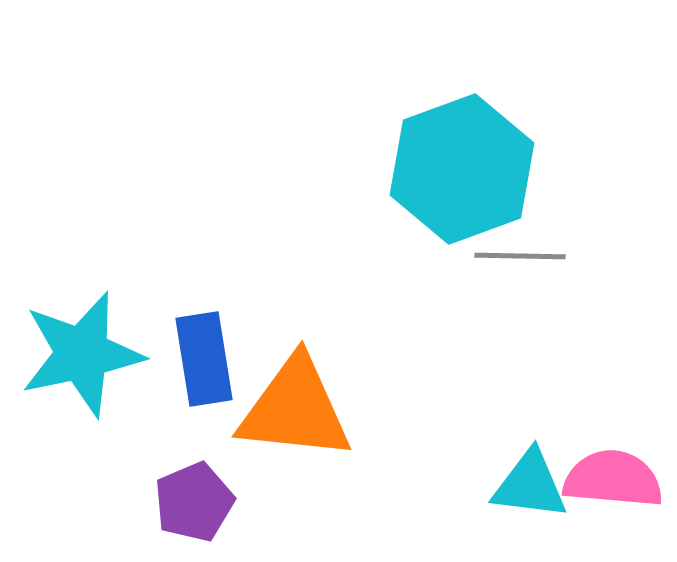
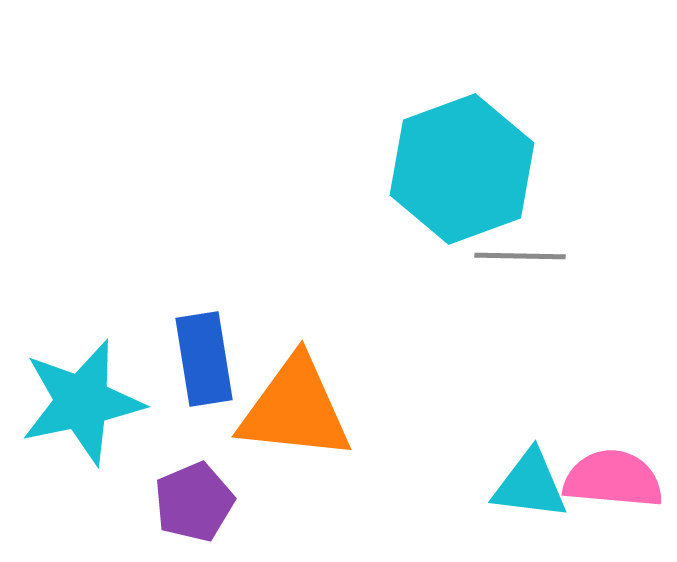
cyan star: moved 48 px down
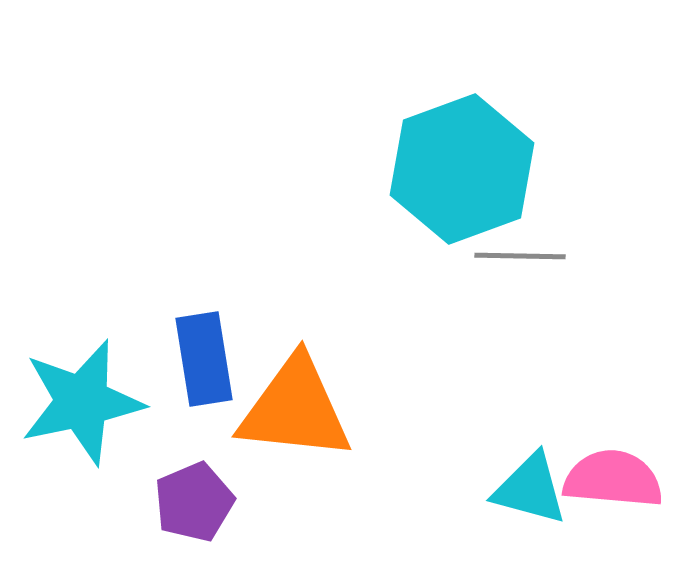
cyan triangle: moved 4 px down; rotated 8 degrees clockwise
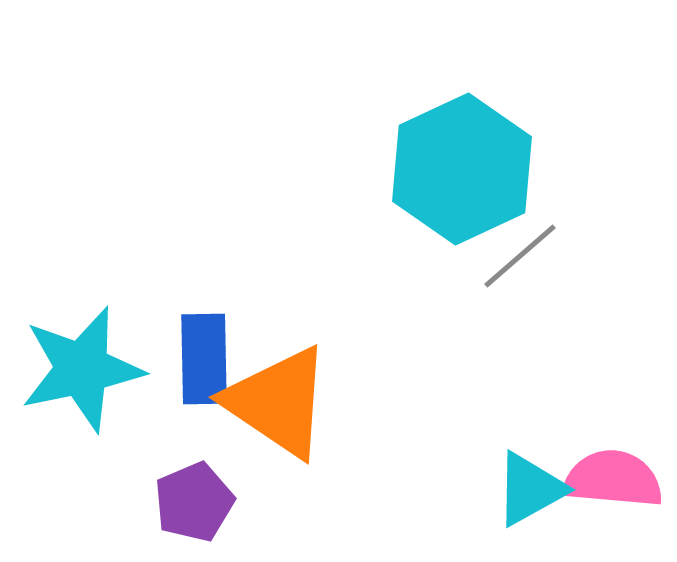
cyan hexagon: rotated 5 degrees counterclockwise
gray line: rotated 42 degrees counterclockwise
blue rectangle: rotated 8 degrees clockwise
cyan star: moved 33 px up
orange triangle: moved 17 px left, 7 px up; rotated 28 degrees clockwise
cyan triangle: rotated 44 degrees counterclockwise
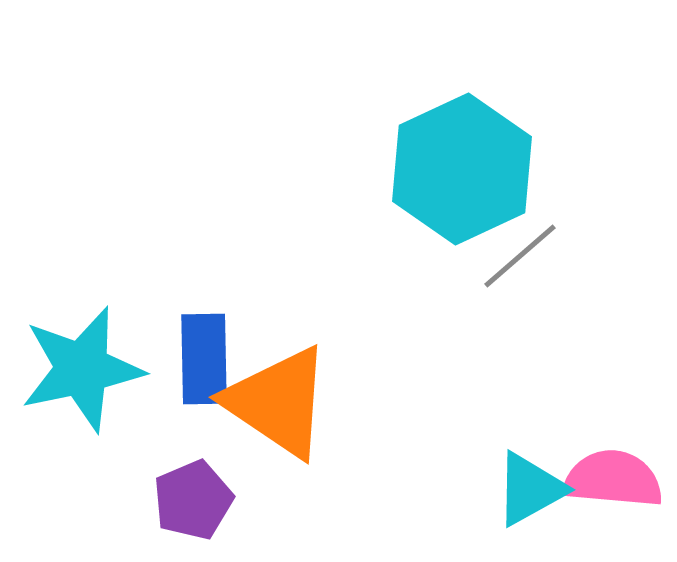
purple pentagon: moved 1 px left, 2 px up
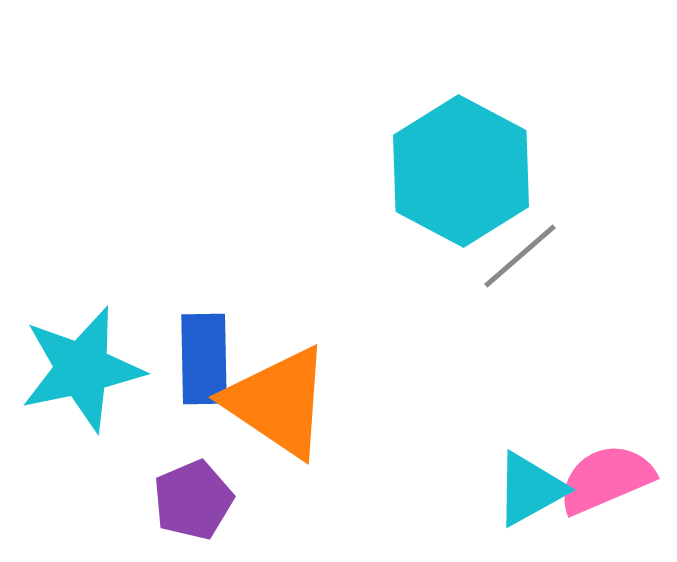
cyan hexagon: moved 1 px left, 2 px down; rotated 7 degrees counterclockwise
pink semicircle: moved 7 px left; rotated 28 degrees counterclockwise
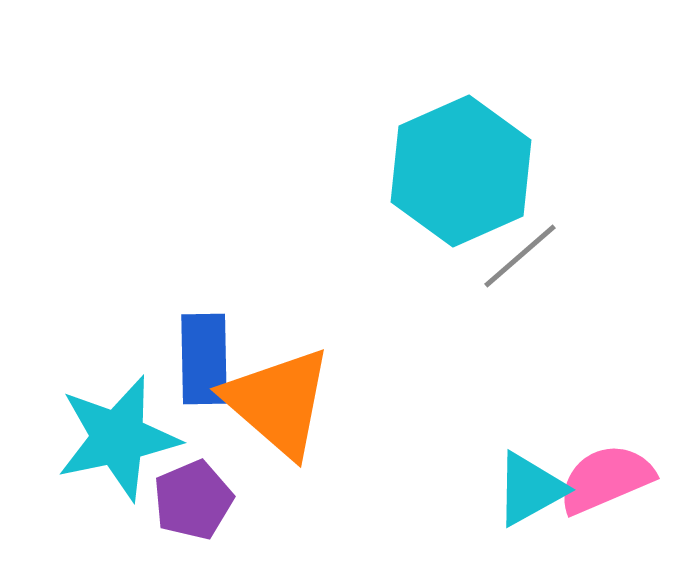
cyan hexagon: rotated 8 degrees clockwise
cyan star: moved 36 px right, 69 px down
orange triangle: rotated 7 degrees clockwise
